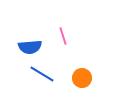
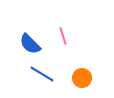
blue semicircle: moved 3 px up; rotated 50 degrees clockwise
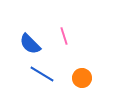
pink line: moved 1 px right
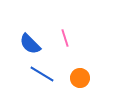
pink line: moved 1 px right, 2 px down
orange circle: moved 2 px left
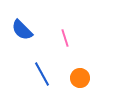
blue semicircle: moved 8 px left, 14 px up
blue line: rotated 30 degrees clockwise
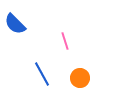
blue semicircle: moved 7 px left, 6 px up
pink line: moved 3 px down
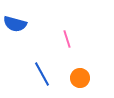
blue semicircle: rotated 30 degrees counterclockwise
pink line: moved 2 px right, 2 px up
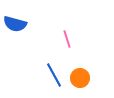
blue line: moved 12 px right, 1 px down
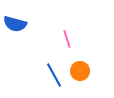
orange circle: moved 7 px up
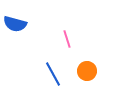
orange circle: moved 7 px right
blue line: moved 1 px left, 1 px up
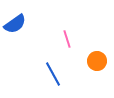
blue semicircle: rotated 50 degrees counterclockwise
orange circle: moved 10 px right, 10 px up
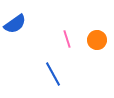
orange circle: moved 21 px up
